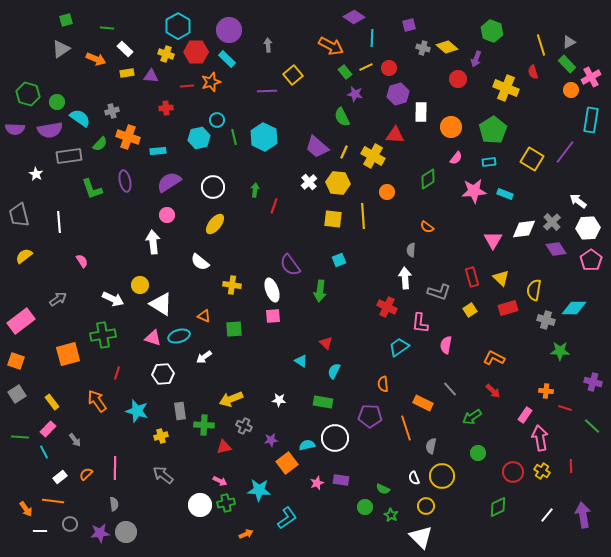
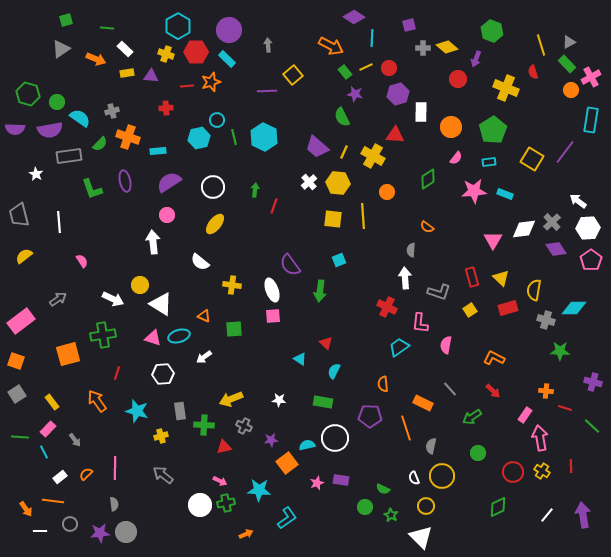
gray cross at (423, 48): rotated 16 degrees counterclockwise
cyan triangle at (301, 361): moved 1 px left, 2 px up
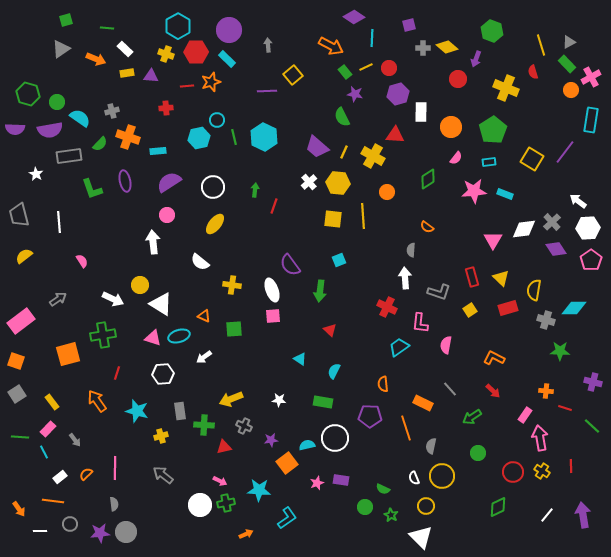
red triangle at (326, 343): moved 4 px right, 13 px up
orange arrow at (26, 509): moved 7 px left
